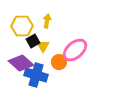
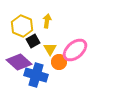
yellow hexagon: rotated 25 degrees clockwise
yellow triangle: moved 7 px right, 3 px down
purple diamond: moved 2 px left, 1 px up
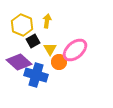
yellow hexagon: moved 1 px up
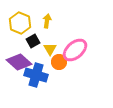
yellow hexagon: moved 2 px left, 2 px up
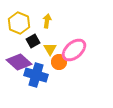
yellow hexagon: moved 1 px left
pink ellipse: moved 1 px left
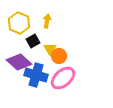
pink ellipse: moved 11 px left, 28 px down
orange circle: moved 6 px up
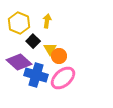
black square: rotated 16 degrees counterclockwise
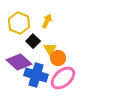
yellow arrow: rotated 16 degrees clockwise
orange circle: moved 1 px left, 2 px down
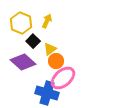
yellow hexagon: moved 2 px right
yellow triangle: rotated 24 degrees clockwise
orange circle: moved 2 px left, 3 px down
purple diamond: moved 4 px right
blue cross: moved 11 px right, 18 px down
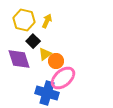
yellow hexagon: moved 3 px right, 3 px up; rotated 10 degrees counterclockwise
yellow triangle: moved 5 px left, 5 px down
purple diamond: moved 4 px left, 3 px up; rotated 30 degrees clockwise
